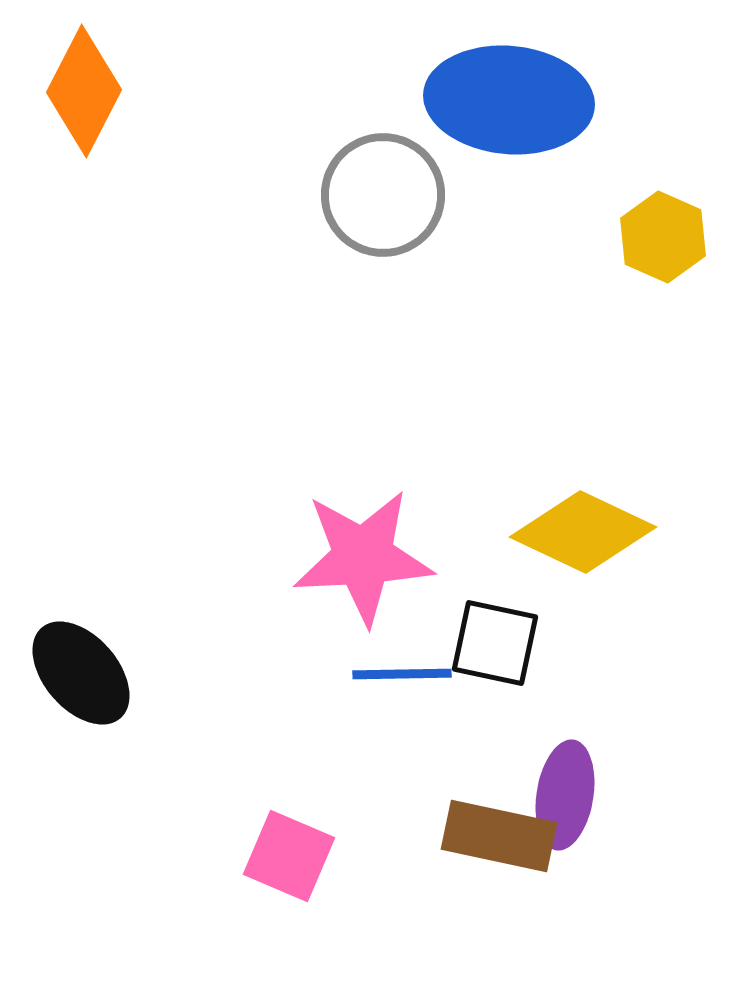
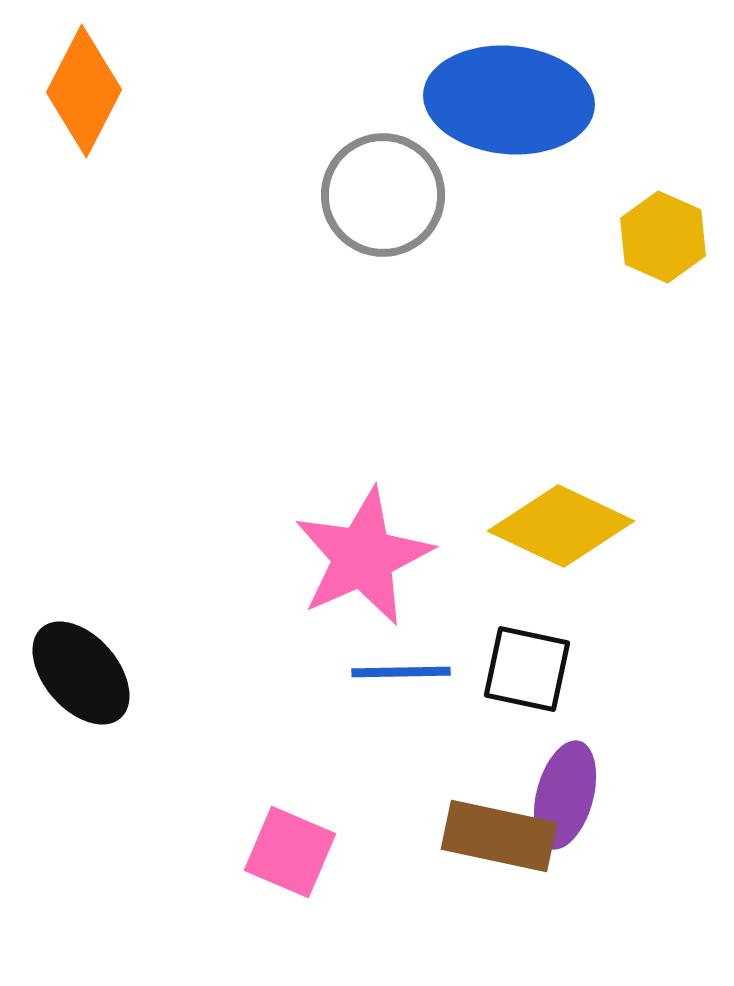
yellow diamond: moved 22 px left, 6 px up
pink star: rotated 21 degrees counterclockwise
black square: moved 32 px right, 26 px down
blue line: moved 1 px left, 2 px up
purple ellipse: rotated 6 degrees clockwise
pink square: moved 1 px right, 4 px up
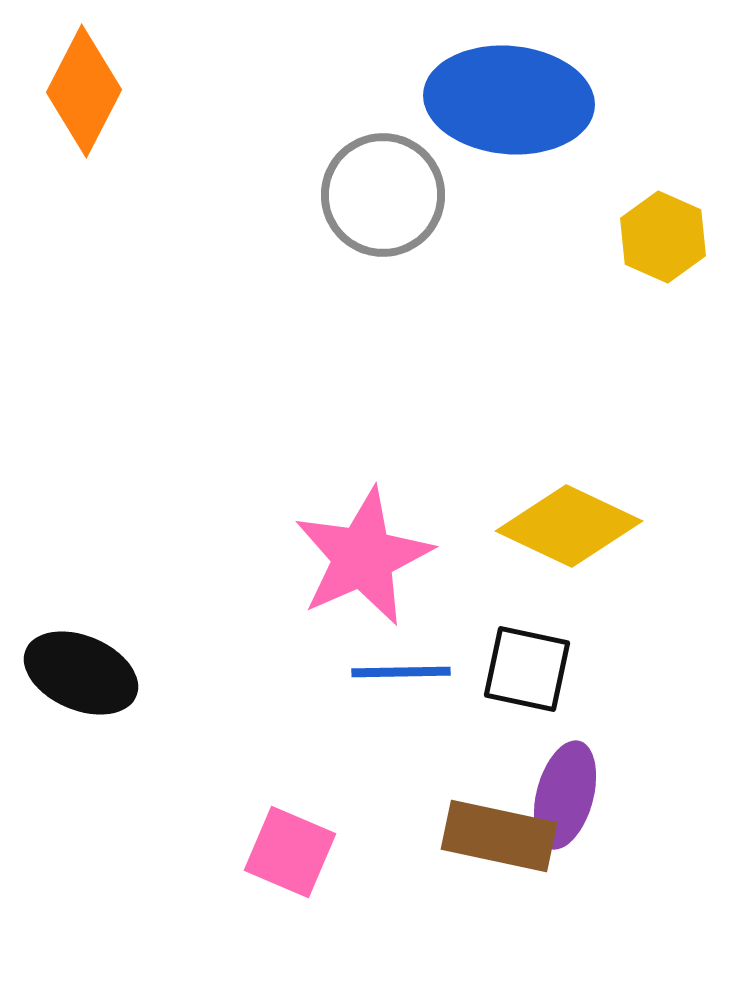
yellow diamond: moved 8 px right
black ellipse: rotated 26 degrees counterclockwise
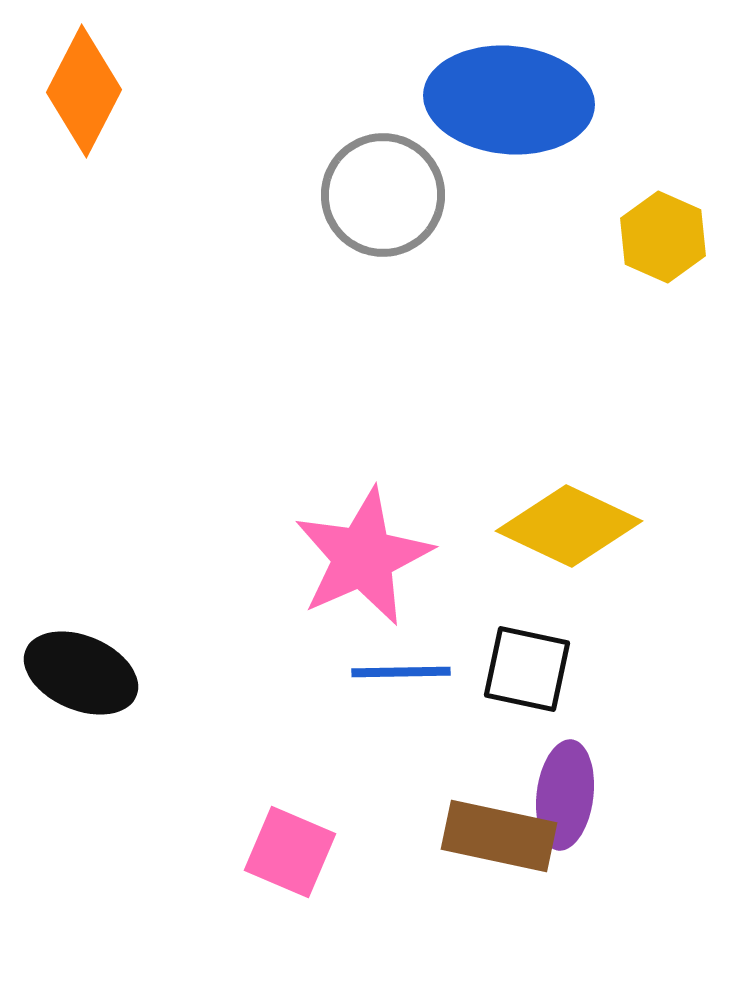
purple ellipse: rotated 8 degrees counterclockwise
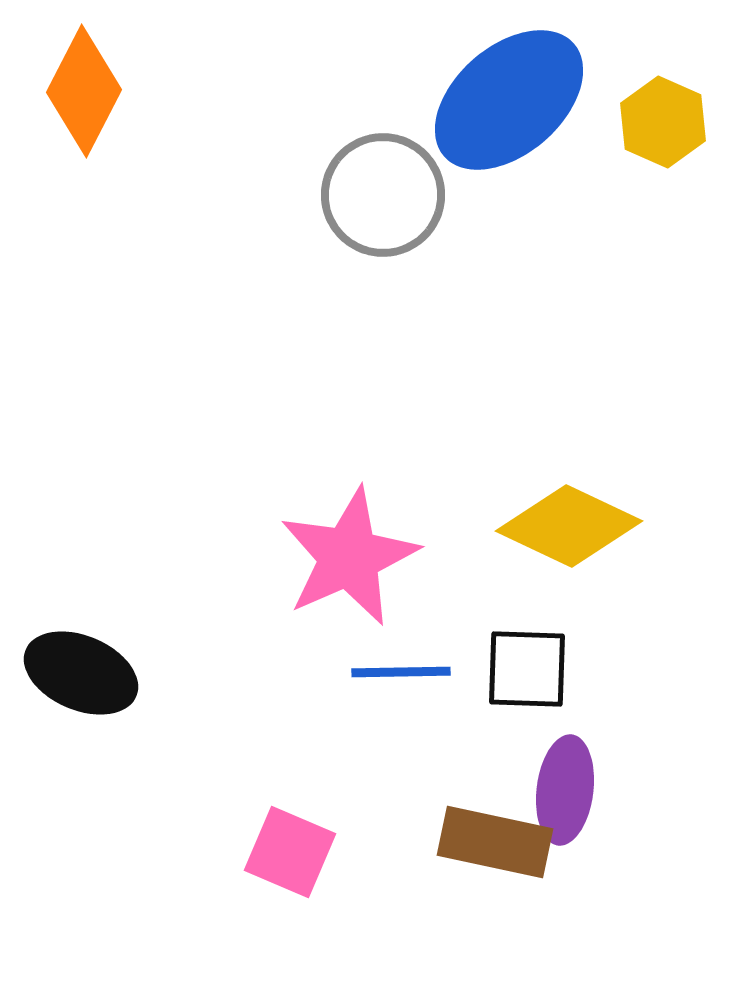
blue ellipse: rotated 46 degrees counterclockwise
yellow hexagon: moved 115 px up
pink star: moved 14 px left
black square: rotated 10 degrees counterclockwise
purple ellipse: moved 5 px up
brown rectangle: moved 4 px left, 6 px down
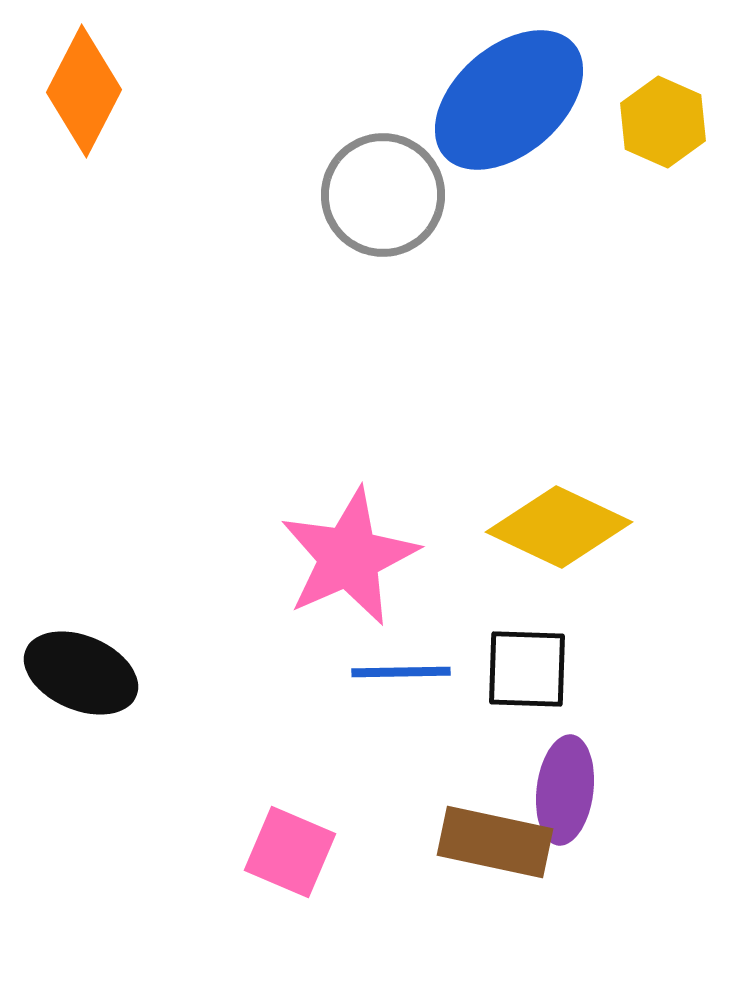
yellow diamond: moved 10 px left, 1 px down
